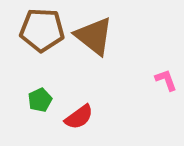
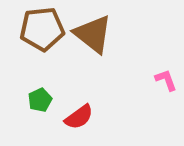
brown pentagon: moved 1 px up; rotated 9 degrees counterclockwise
brown triangle: moved 1 px left, 2 px up
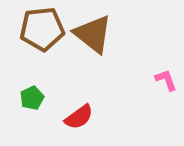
green pentagon: moved 8 px left, 2 px up
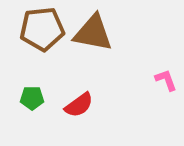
brown triangle: moved 1 px up; rotated 27 degrees counterclockwise
green pentagon: rotated 25 degrees clockwise
red semicircle: moved 12 px up
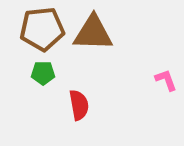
brown triangle: rotated 9 degrees counterclockwise
green pentagon: moved 11 px right, 25 px up
red semicircle: rotated 64 degrees counterclockwise
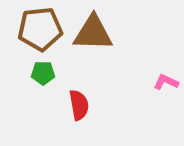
brown pentagon: moved 2 px left
pink L-shape: moved 2 px down; rotated 45 degrees counterclockwise
